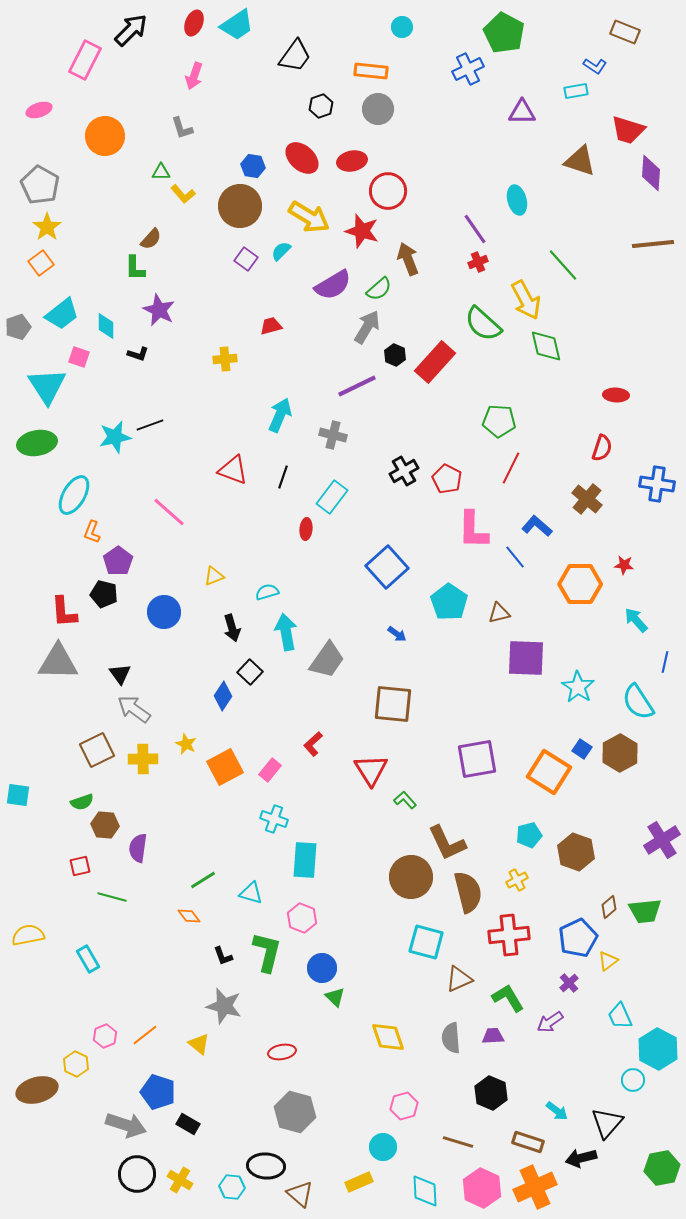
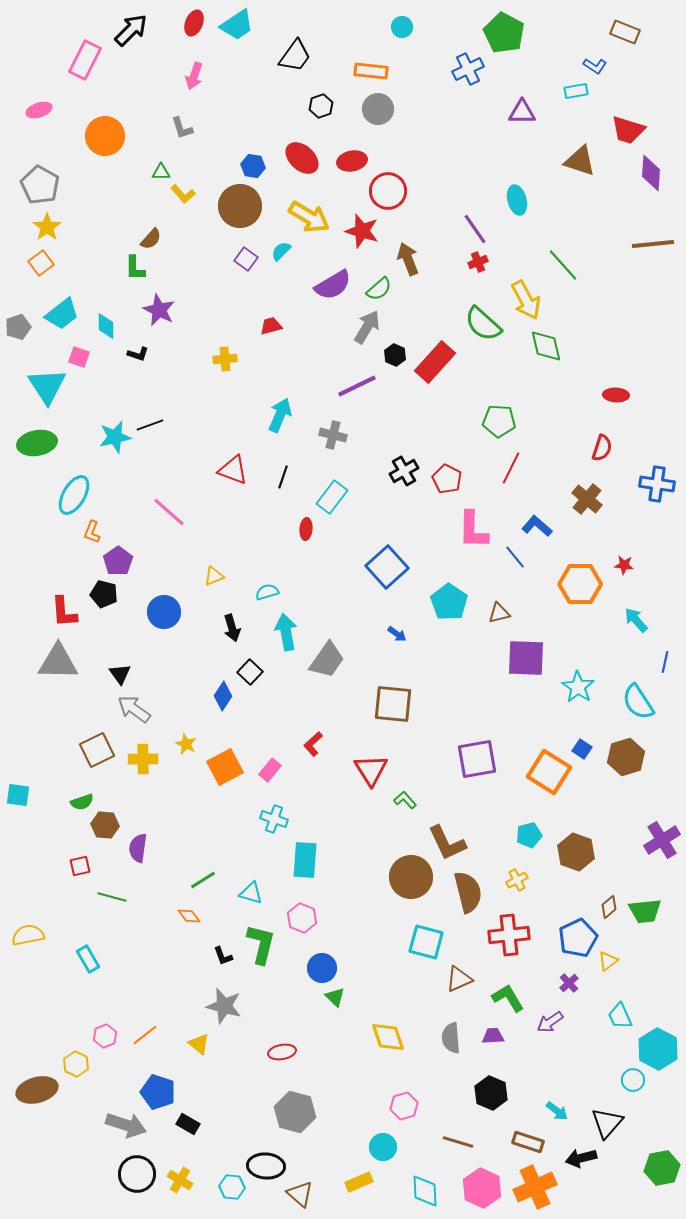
brown hexagon at (620, 753): moved 6 px right, 4 px down; rotated 12 degrees clockwise
green L-shape at (267, 952): moved 6 px left, 8 px up
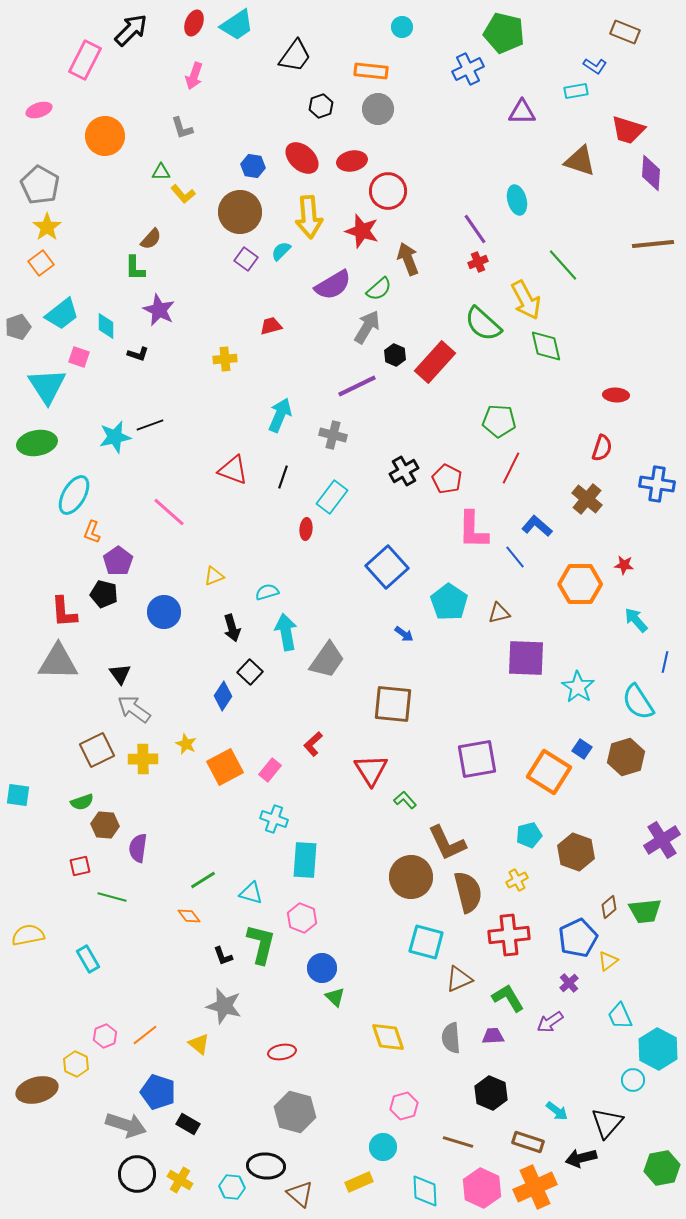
green pentagon at (504, 33): rotated 15 degrees counterclockwise
brown circle at (240, 206): moved 6 px down
yellow arrow at (309, 217): rotated 54 degrees clockwise
blue arrow at (397, 634): moved 7 px right
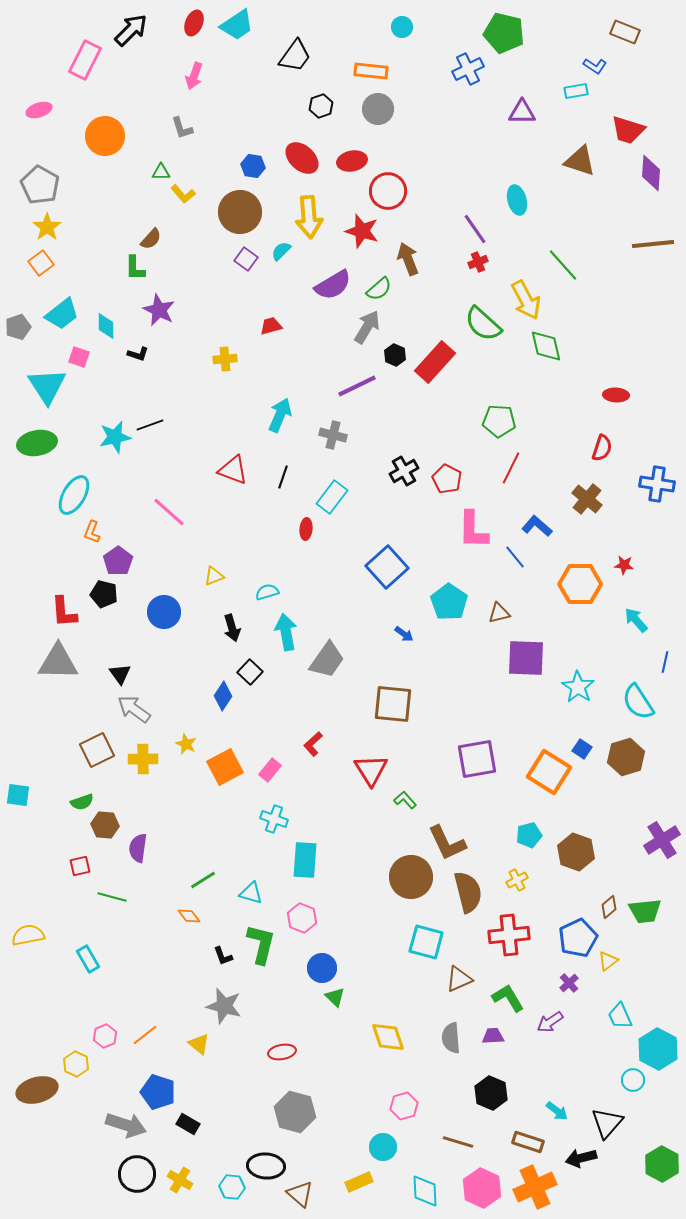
green hexagon at (662, 1168): moved 4 px up; rotated 20 degrees counterclockwise
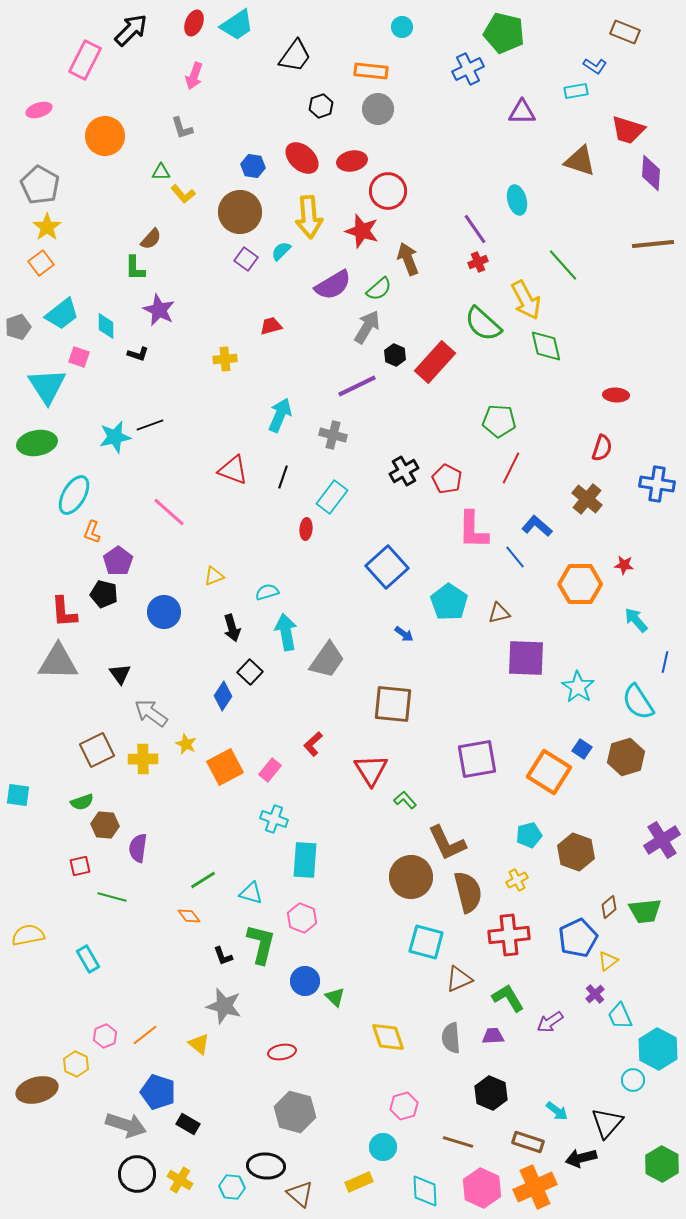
gray arrow at (134, 709): moved 17 px right, 4 px down
blue circle at (322, 968): moved 17 px left, 13 px down
purple cross at (569, 983): moved 26 px right, 11 px down
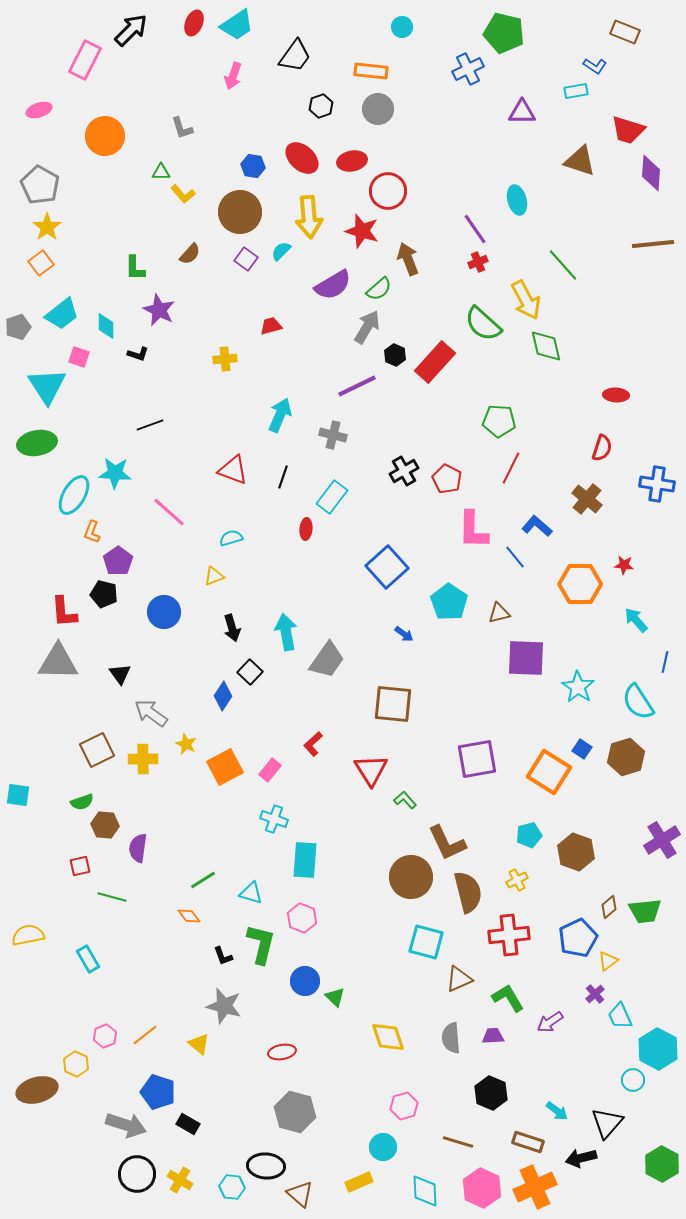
pink arrow at (194, 76): moved 39 px right
brown semicircle at (151, 239): moved 39 px right, 15 px down
cyan star at (115, 437): moved 36 px down; rotated 16 degrees clockwise
cyan semicircle at (267, 592): moved 36 px left, 54 px up
